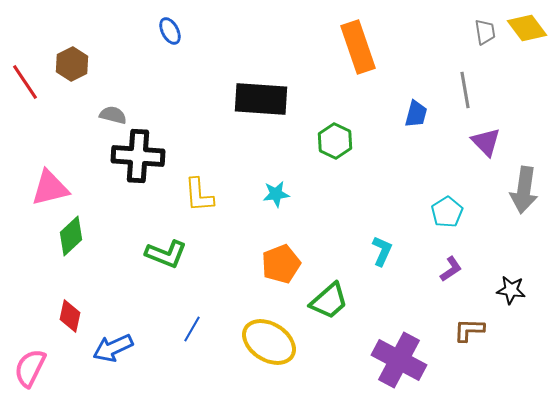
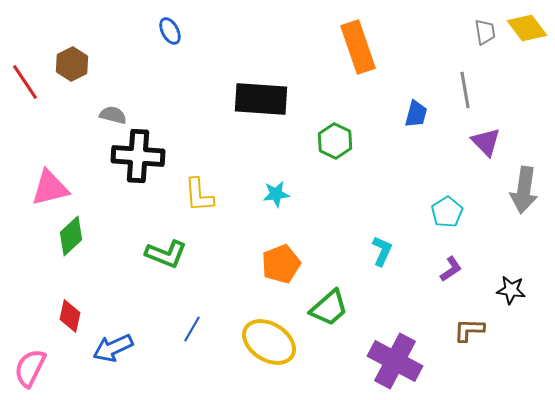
green trapezoid: moved 7 px down
purple cross: moved 4 px left, 1 px down
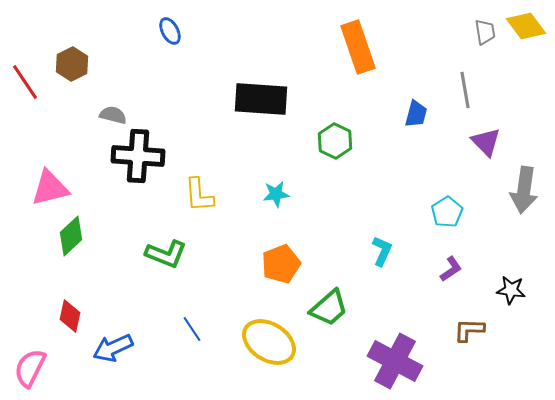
yellow diamond: moved 1 px left, 2 px up
blue line: rotated 64 degrees counterclockwise
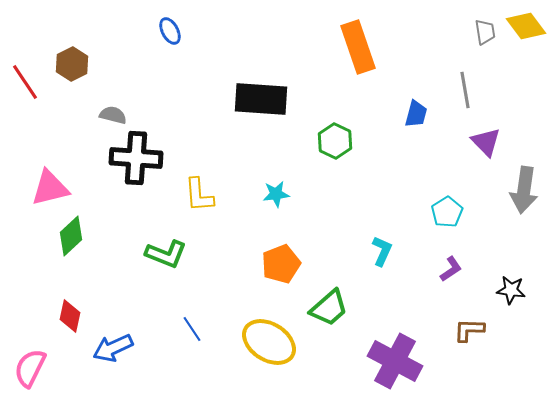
black cross: moved 2 px left, 2 px down
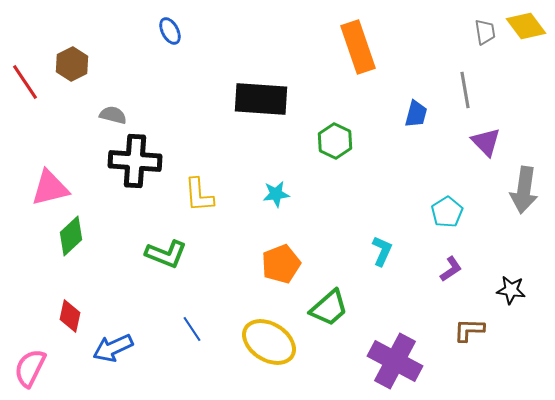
black cross: moved 1 px left, 3 px down
